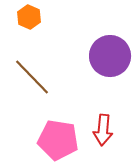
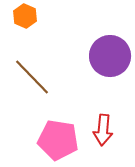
orange hexagon: moved 4 px left, 1 px up
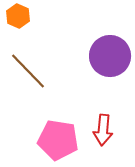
orange hexagon: moved 7 px left
brown line: moved 4 px left, 6 px up
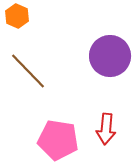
orange hexagon: moved 1 px left
red arrow: moved 3 px right, 1 px up
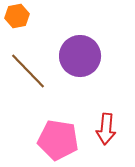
orange hexagon: rotated 25 degrees clockwise
purple circle: moved 30 px left
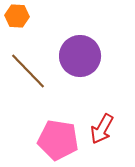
orange hexagon: rotated 15 degrees clockwise
red arrow: moved 4 px left; rotated 24 degrees clockwise
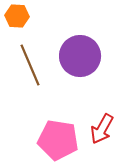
brown line: moved 2 px right, 6 px up; rotated 21 degrees clockwise
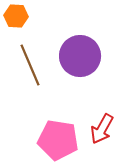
orange hexagon: moved 1 px left
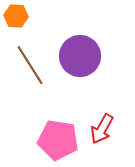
brown line: rotated 9 degrees counterclockwise
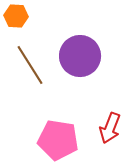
red arrow: moved 8 px right, 1 px up; rotated 8 degrees counterclockwise
